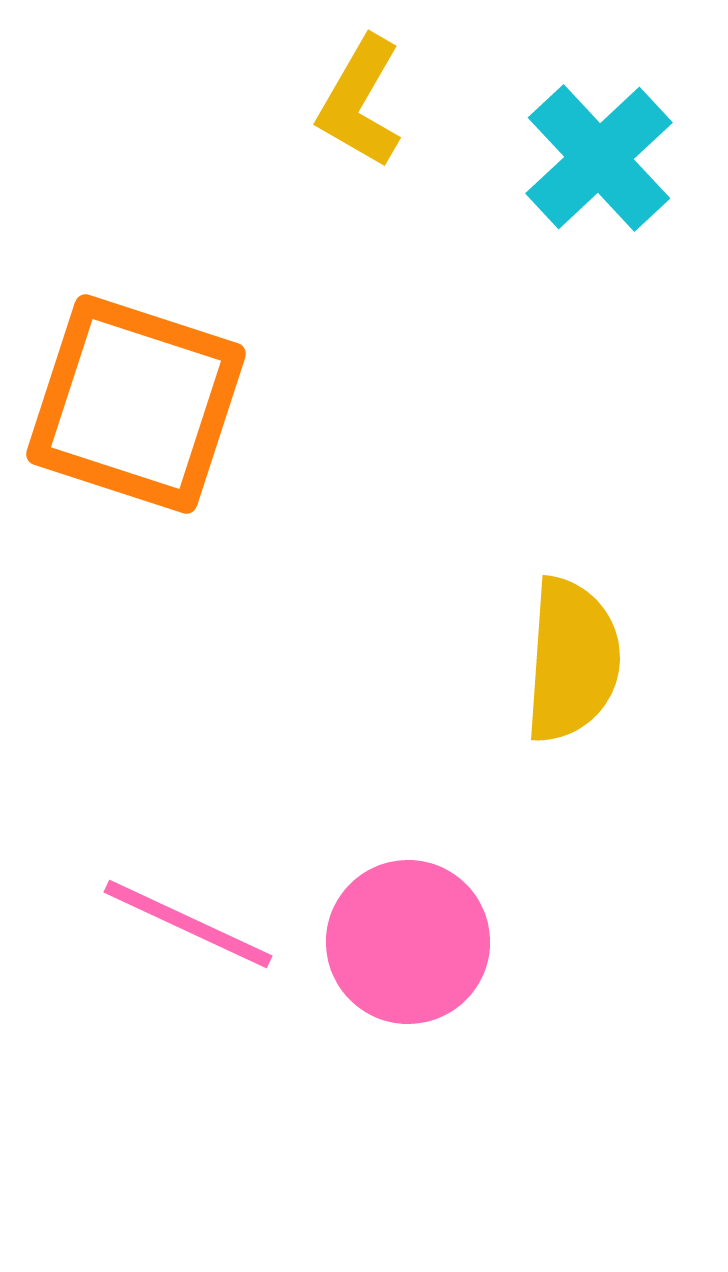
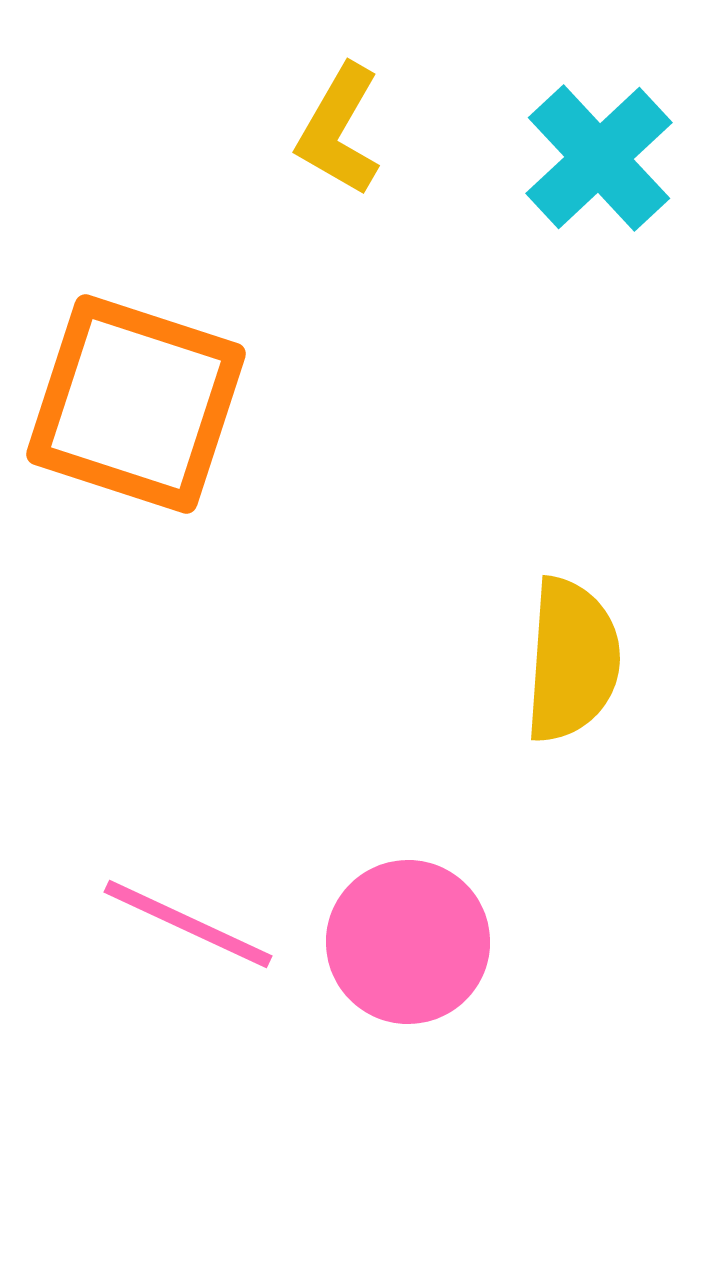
yellow L-shape: moved 21 px left, 28 px down
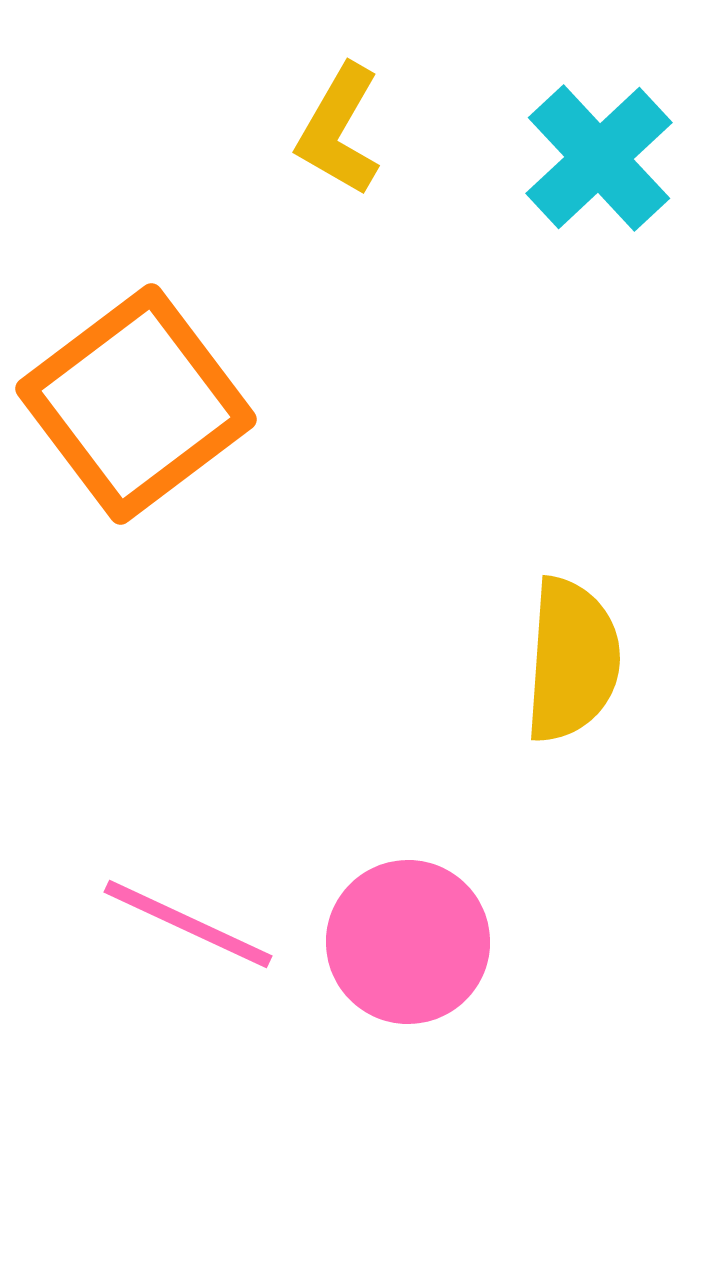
orange square: rotated 35 degrees clockwise
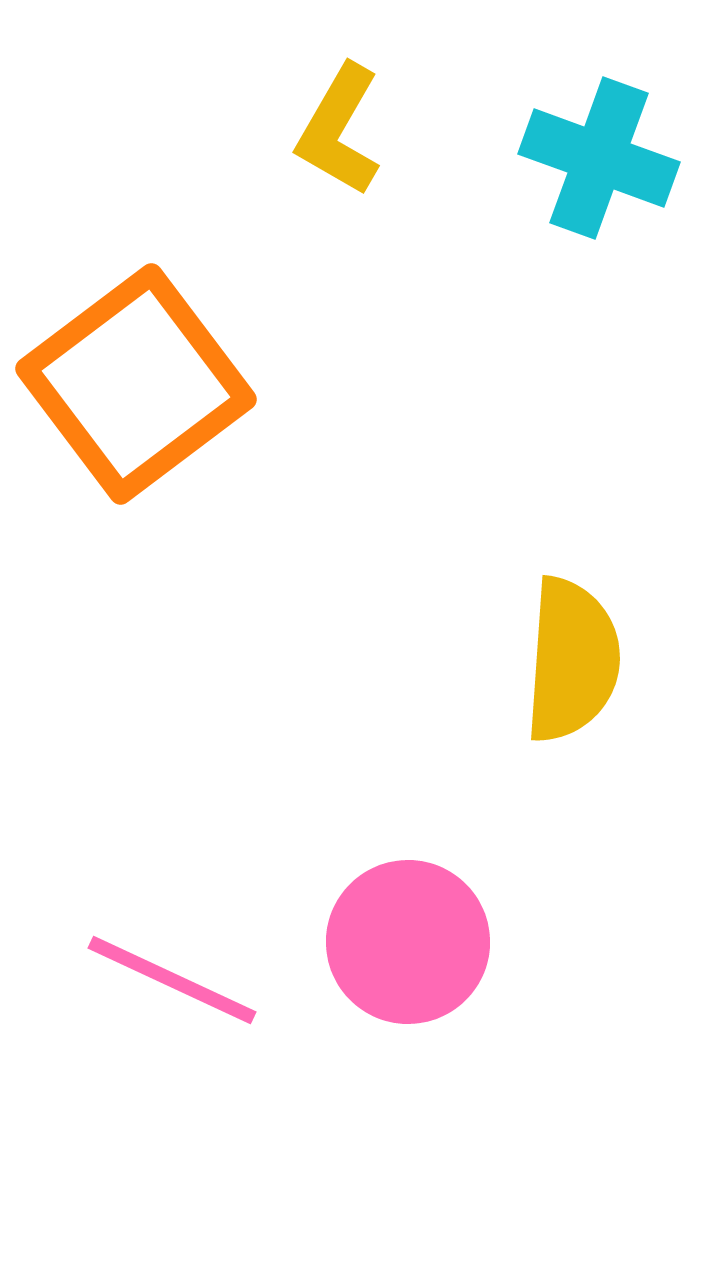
cyan cross: rotated 27 degrees counterclockwise
orange square: moved 20 px up
pink line: moved 16 px left, 56 px down
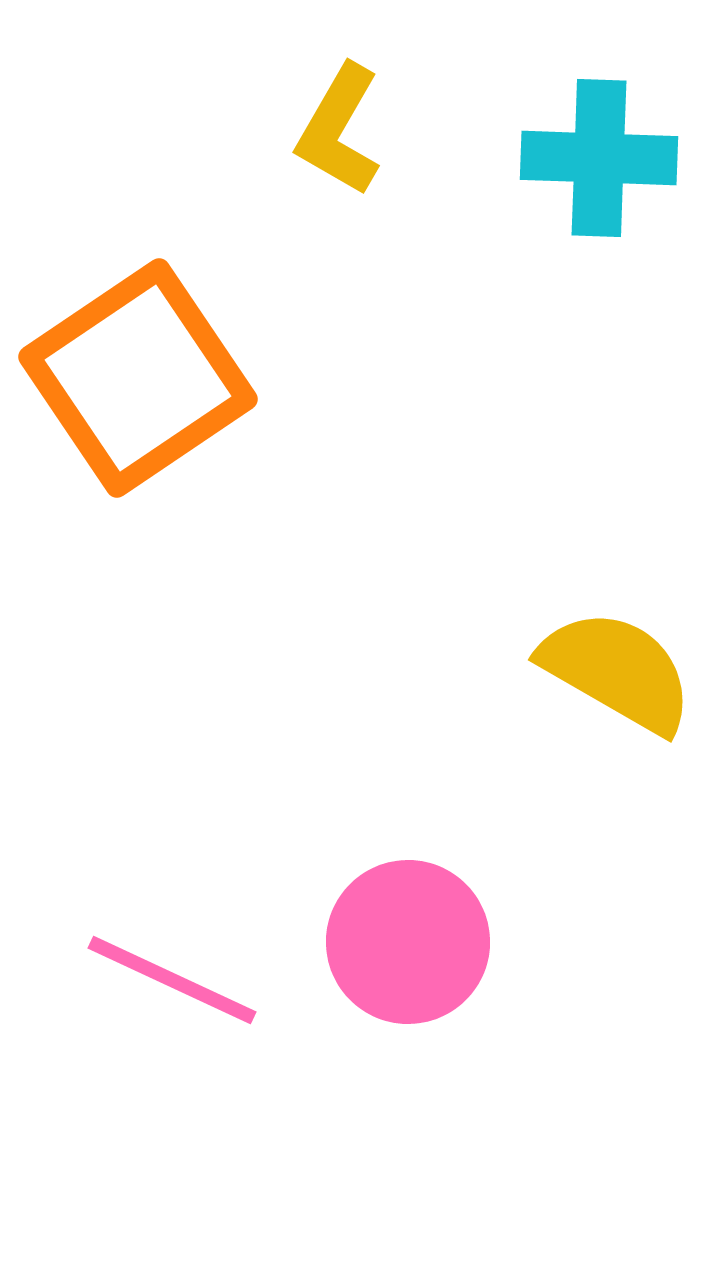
cyan cross: rotated 18 degrees counterclockwise
orange square: moved 2 px right, 6 px up; rotated 3 degrees clockwise
yellow semicircle: moved 45 px right, 11 px down; rotated 64 degrees counterclockwise
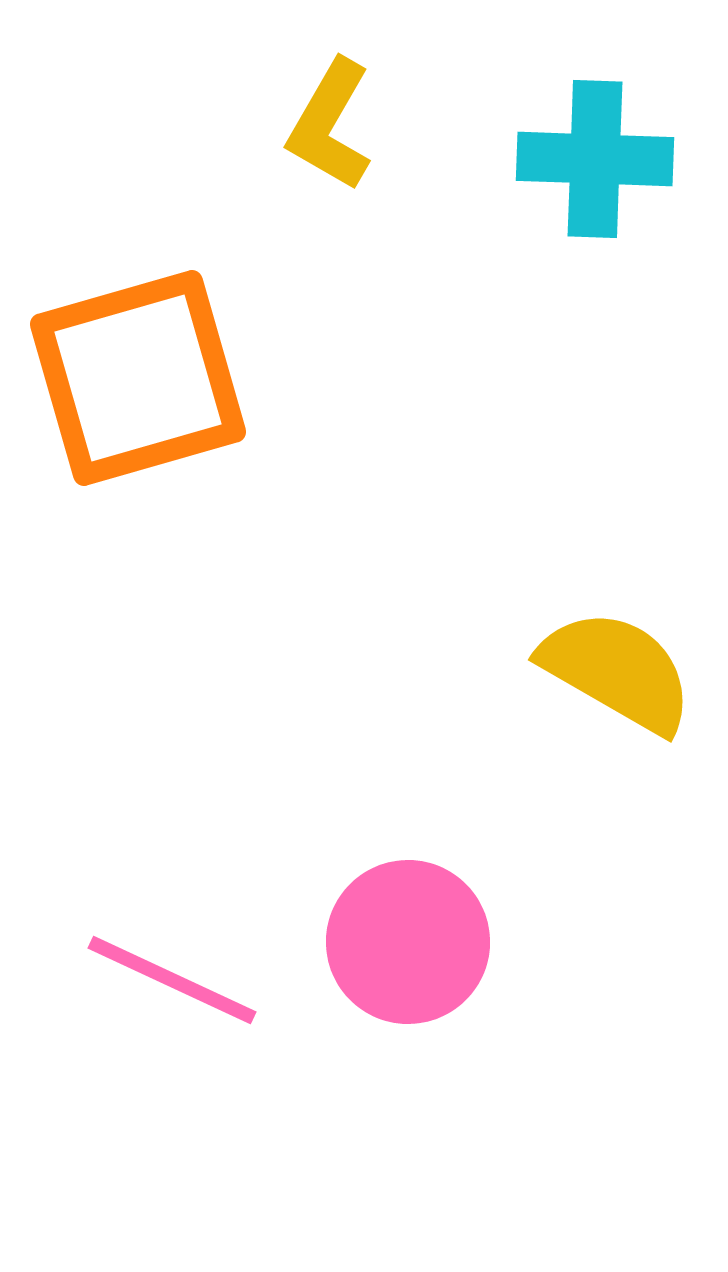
yellow L-shape: moved 9 px left, 5 px up
cyan cross: moved 4 px left, 1 px down
orange square: rotated 18 degrees clockwise
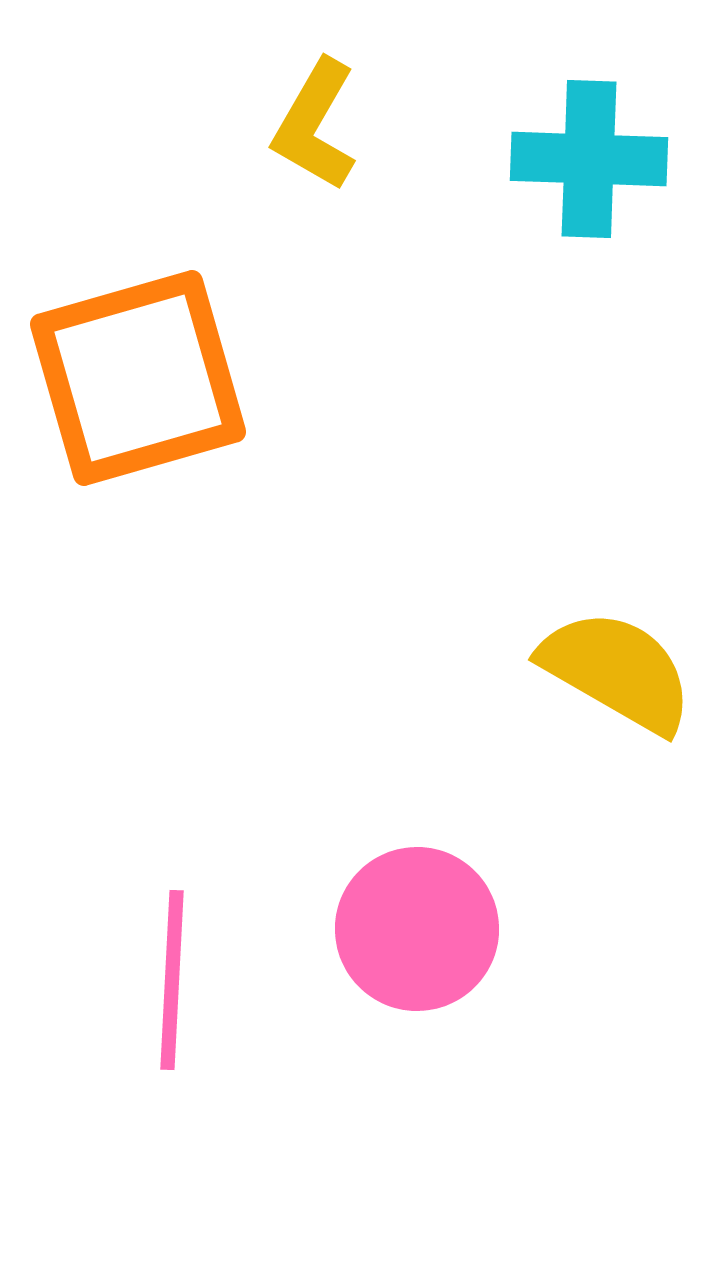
yellow L-shape: moved 15 px left
cyan cross: moved 6 px left
pink circle: moved 9 px right, 13 px up
pink line: rotated 68 degrees clockwise
